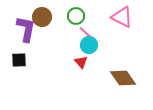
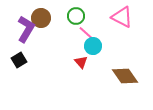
brown circle: moved 1 px left, 1 px down
purple L-shape: rotated 20 degrees clockwise
cyan circle: moved 4 px right, 1 px down
black square: rotated 28 degrees counterclockwise
brown diamond: moved 2 px right, 2 px up
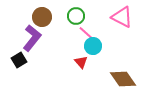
brown circle: moved 1 px right, 1 px up
purple L-shape: moved 6 px right, 9 px down; rotated 8 degrees clockwise
brown diamond: moved 2 px left, 3 px down
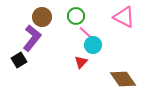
pink triangle: moved 2 px right
cyan circle: moved 1 px up
red triangle: rotated 24 degrees clockwise
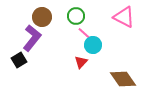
pink line: moved 1 px left, 1 px down
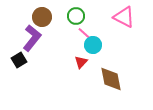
brown diamond: moved 12 px left; rotated 24 degrees clockwise
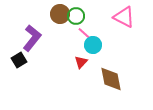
brown circle: moved 18 px right, 3 px up
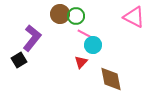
pink triangle: moved 10 px right
pink line: rotated 14 degrees counterclockwise
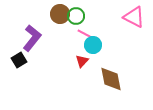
red triangle: moved 1 px right, 1 px up
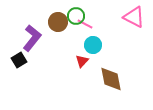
brown circle: moved 2 px left, 8 px down
pink line: moved 10 px up
